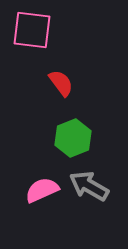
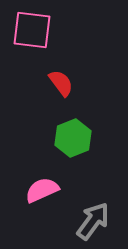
gray arrow: moved 4 px right, 35 px down; rotated 96 degrees clockwise
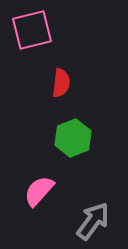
pink square: rotated 21 degrees counterclockwise
red semicircle: rotated 44 degrees clockwise
pink semicircle: moved 3 px left, 1 px down; rotated 24 degrees counterclockwise
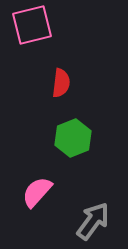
pink square: moved 5 px up
pink semicircle: moved 2 px left, 1 px down
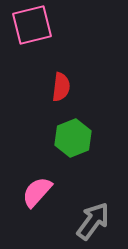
red semicircle: moved 4 px down
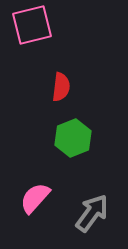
pink semicircle: moved 2 px left, 6 px down
gray arrow: moved 1 px left, 8 px up
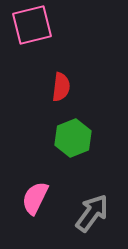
pink semicircle: rotated 16 degrees counterclockwise
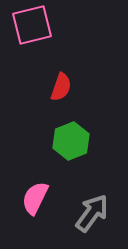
red semicircle: rotated 12 degrees clockwise
green hexagon: moved 2 px left, 3 px down
